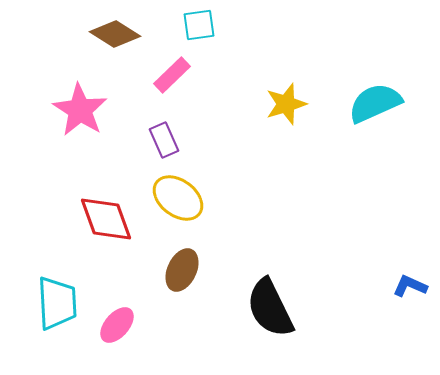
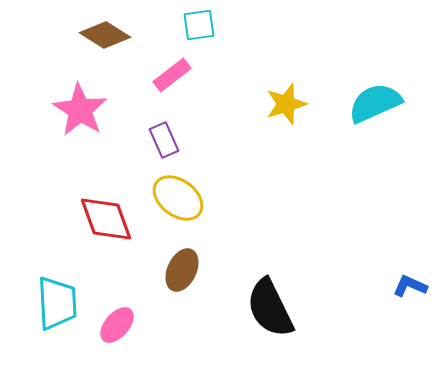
brown diamond: moved 10 px left, 1 px down
pink rectangle: rotated 6 degrees clockwise
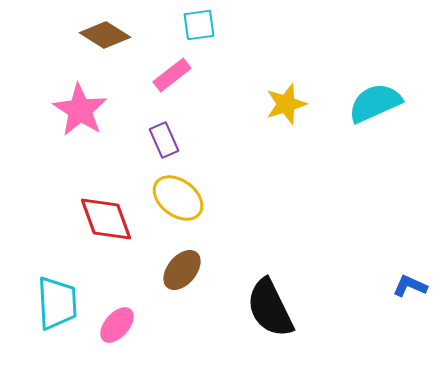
brown ellipse: rotated 15 degrees clockwise
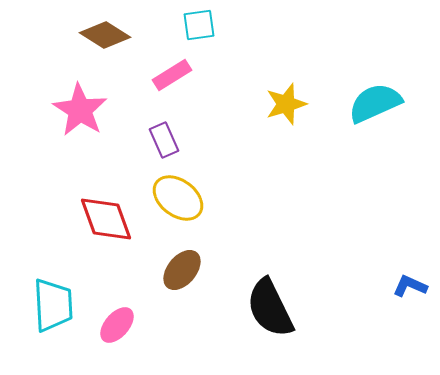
pink rectangle: rotated 6 degrees clockwise
cyan trapezoid: moved 4 px left, 2 px down
